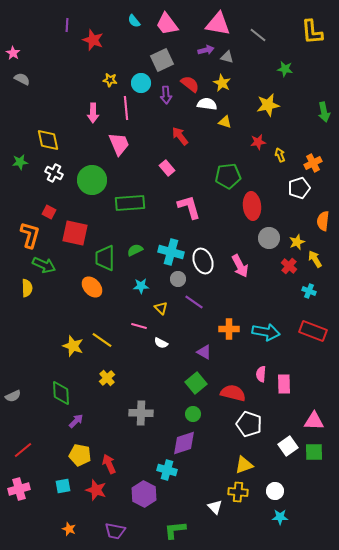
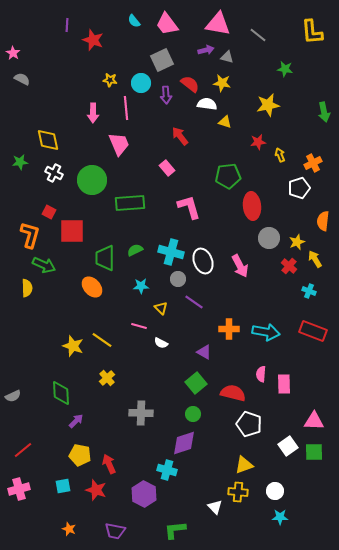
yellow star at (222, 83): rotated 18 degrees counterclockwise
red square at (75, 233): moved 3 px left, 2 px up; rotated 12 degrees counterclockwise
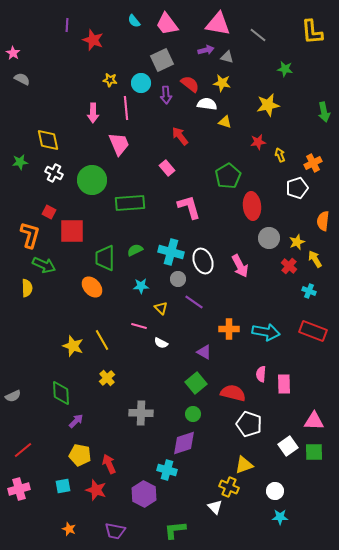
green pentagon at (228, 176): rotated 25 degrees counterclockwise
white pentagon at (299, 188): moved 2 px left
yellow line at (102, 340): rotated 25 degrees clockwise
yellow cross at (238, 492): moved 9 px left, 5 px up; rotated 18 degrees clockwise
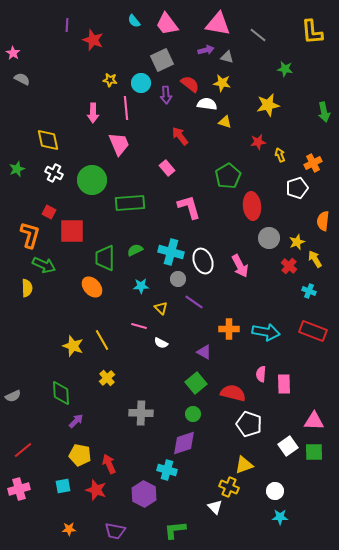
green star at (20, 162): moved 3 px left, 7 px down; rotated 14 degrees counterclockwise
orange star at (69, 529): rotated 24 degrees counterclockwise
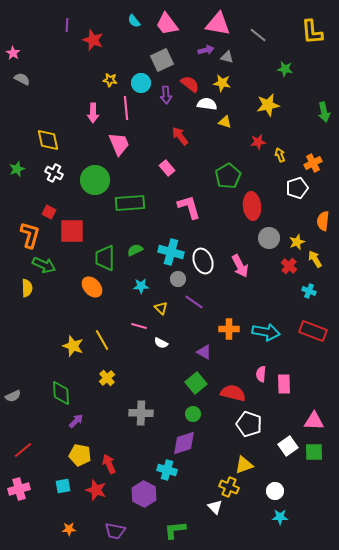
green circle at (92, 180): moved 3 px right
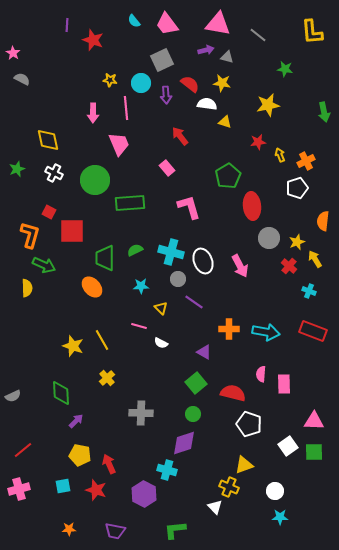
orange cross at (313, 163): moved 7 px left, 2 px up
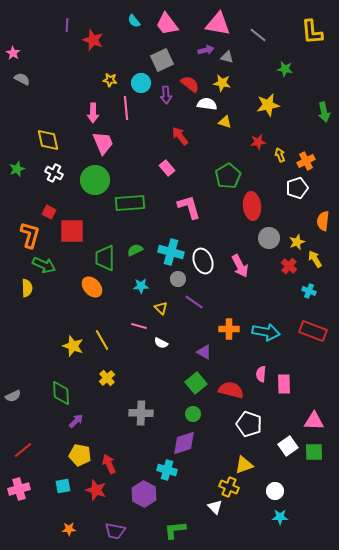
pink trapezoid at (119, 144): moved 16 px left, 1 px up
red semicircle at (233, 393): moved 2 px left, 3 px up
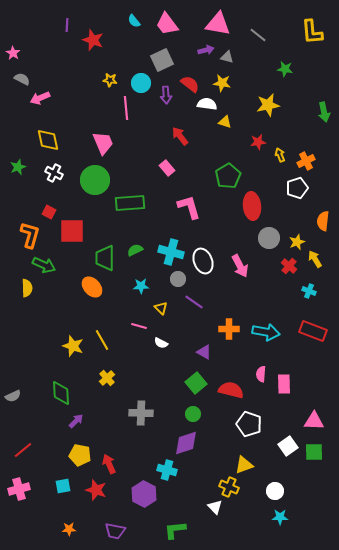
pink arrow at (93, 113): moved 53 px left, 15 px up; rotated 66 degrees clockwise
green star at (17, 169): moved 1 px right, 2 px up
purple diamond at (184, 443): moved 2 px right
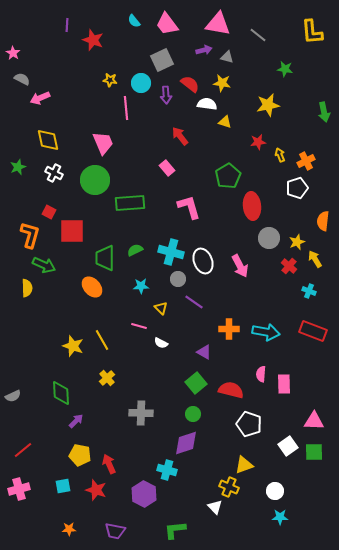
purple arrow at (206, 50): moved 2 px left
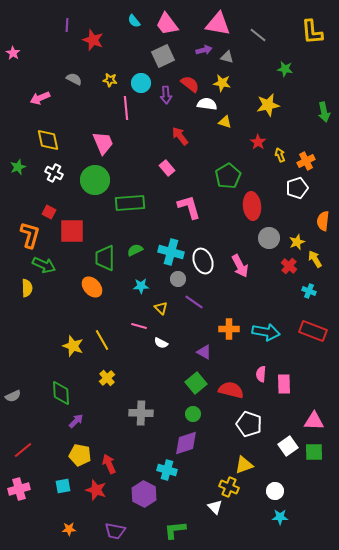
gray square at (162, 60): moved 1 px right, 4 px up
gray semicircle at (22, 79): moved 52 px right
red star at (258, 142): rotated 28 degrees counterclockwise
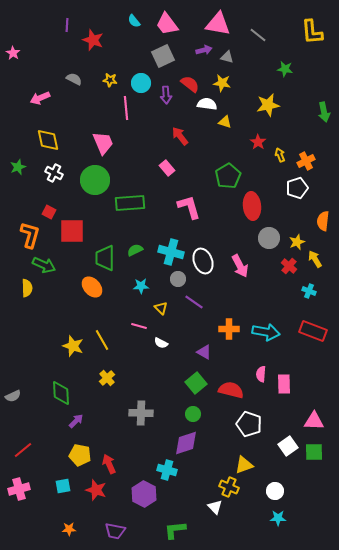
cyan star at (280, 517): moved 2 px left, 1 px down
